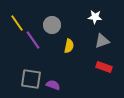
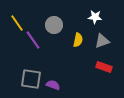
gray circle: moved 2 px right
yellow semicircle: moved 9 px right, 6 px up
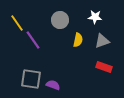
gray circle: moved 6 px right, 5 px up
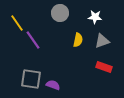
gray circle: moved 7 px up
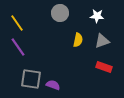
white star: moved 2 px right, 1 px up
purple line: moved 15 px left, 7 px down
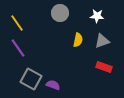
purple line: moved 1 px down
gray square: rotated 20 degrees clockwise
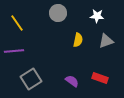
gray circle: moved 2 px left
gray triangle: moved 4 px right
purple line: moved 4 px left, 3 px down; rotated 60 degrees counterclockwise
red rectangle: moved 4 px left, 11 px down
gray square: rotated 30 degrees clockwise
purple semicircle: moved 19 px right, 4 px up; rotated 16 degrees clockwise
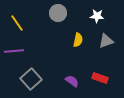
gray square: rotated 10 degrees counterclockwise
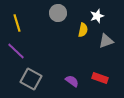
white star: rotated 24 degrees counterclockwise
yellow line: rotated 18 degrees clockwise
yellow semicircle: moved 5 px right, 10 px up
purple line: moved 2 px right; rotated 48 degrees clockwise
gray square: rotated 20 degrees counterclockwise
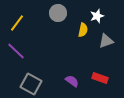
yellow line: rotated 54 degrees clockwise
gray square: moved 5 px down
